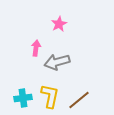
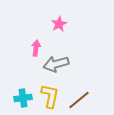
gray arrow: moved 1 px left, 2 px down
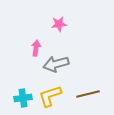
pink star: rotated 21 degrees clockwise
yellow L-shape: rotated 120 degrees counterclockwise
brown line: moved 9 px right, 6 px up; rotated 25 degrees clockwise
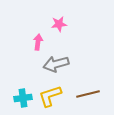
pink arrow: moved 2 px right, 6 px up
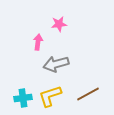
brown line: rotated 15 degrees counterclockwise
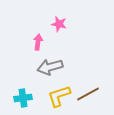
pink star: rotated 21 degrees clockwise
gray arrow: moved 6 px left, 3 px down
yellow L-shape: moved 9 px right
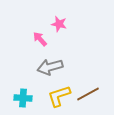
pink arrow: moved 2 px right, 3 px up; rotated 49 degrees counterclockwise
cyan cross: rotated 12 degrees clockwise
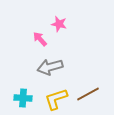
yellow L-shape: moved 3 px left, 3 px down
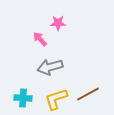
pink star: moved 1 px left, 1 px up; rotated 14 degrees counterclockwise
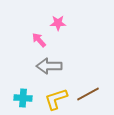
pink arrow: moved 1 px left, 1 px down
gray arrow: moved 1 px left, 1 px up; rotated 15 degrees clockwise
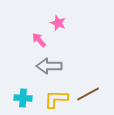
pink star: rotated 21 degrees clockwise
yellow L-shape: rotated 20 degrees clockwise
